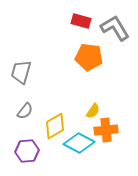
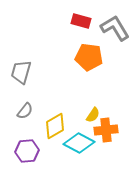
yellow semicircle: moved 4 px down
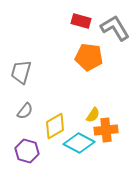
purple hexagon: rotated 20 degrees clockwise
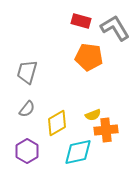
gray trapezoid: moved 6 px right
gray semicircle: moved 2 px right, 2 px up
yellow semicircle: rotated 35 degrees clockwise
yellow diamond: moved 2 px right, 3 px up
cyan diamond: moved 1 px left, 9 px down; rotated 40 degrees counterclockwise
purple hexagon: rotated 15 degrees clockwise
